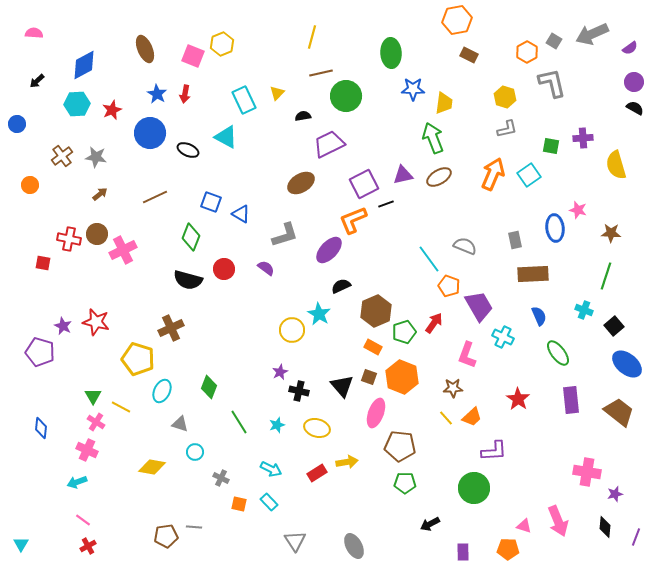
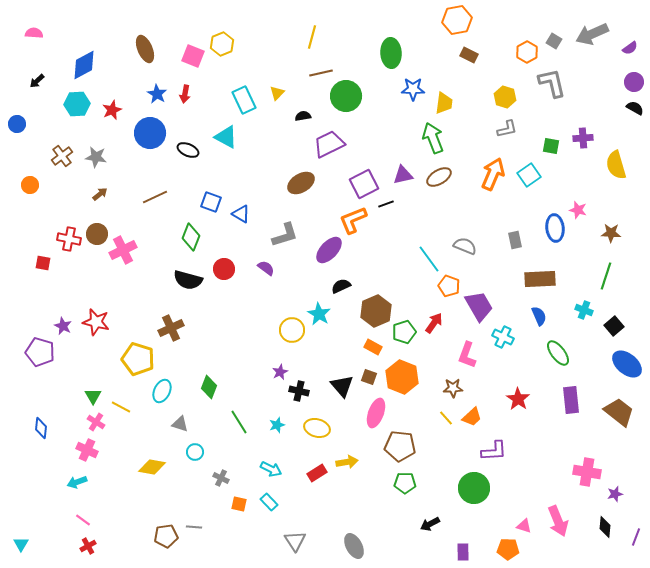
brown rectangle at (533, 274): moved 7 px right, 5 px down
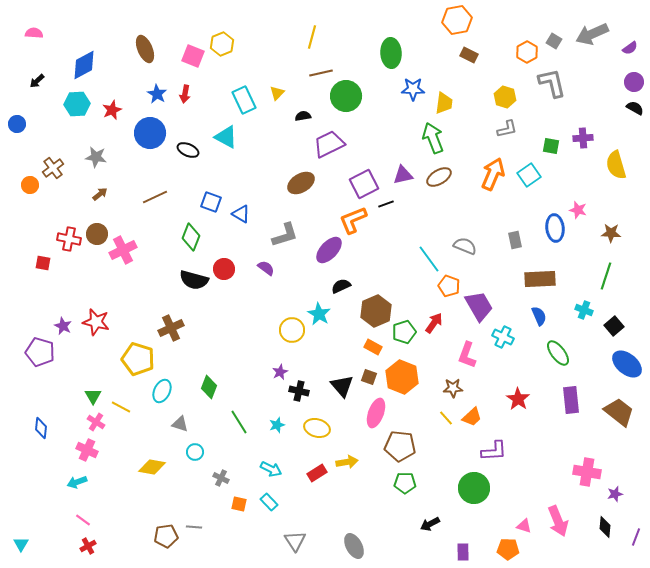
brown cross at (62, 156): moved 9 px left, 12 px down
black semicircle at (188, 280): moved 6 px right
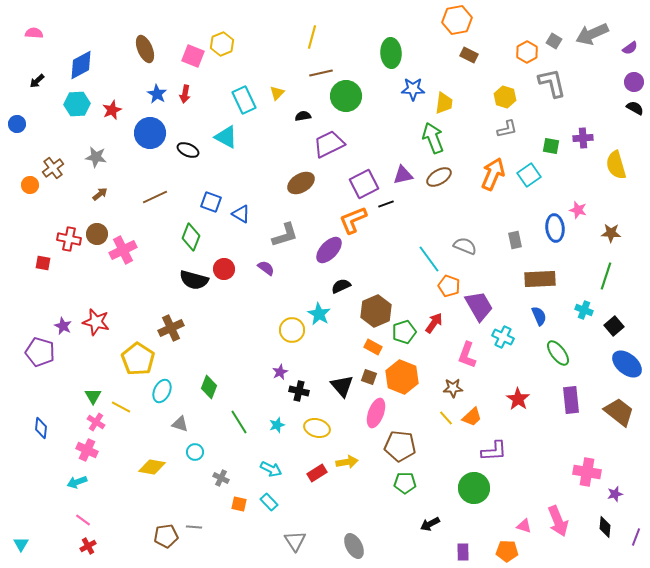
blue diamond at (84, 65): moved 3 px left
yellow pentagon at (138, 359): rotated 16 degrees clockwise
orange pentagon at (508, 549): moved 1 px left, 2 px down
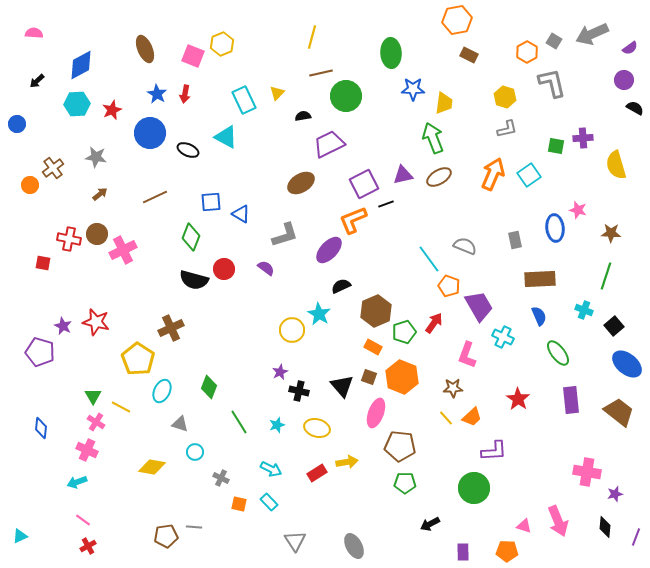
purple circle at (634, 82): moved 10 px left, 2 px up
green square at (551, 146): moved 5 px right
blue square at (211, 202): rotated 25 degrees counterclockwise
cyan triangle at (21, 544): moved 1 px left, 8 px up; rotated 35 degrees clockwise
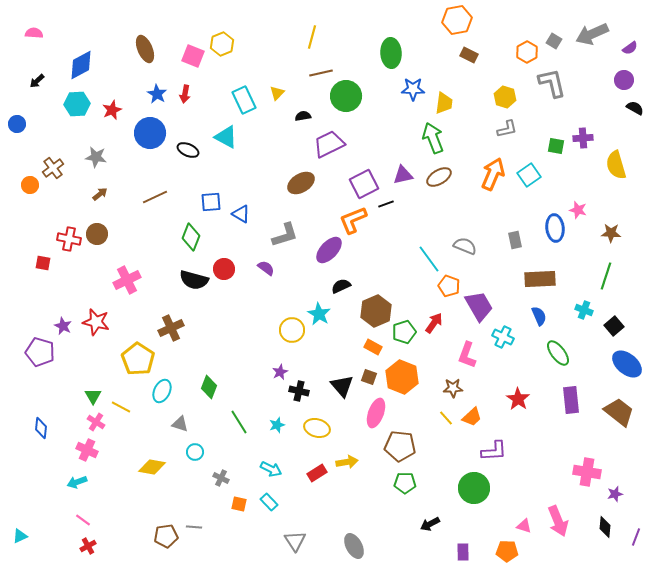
pink cross at (123, 250): moved 4 px right, 30 px down
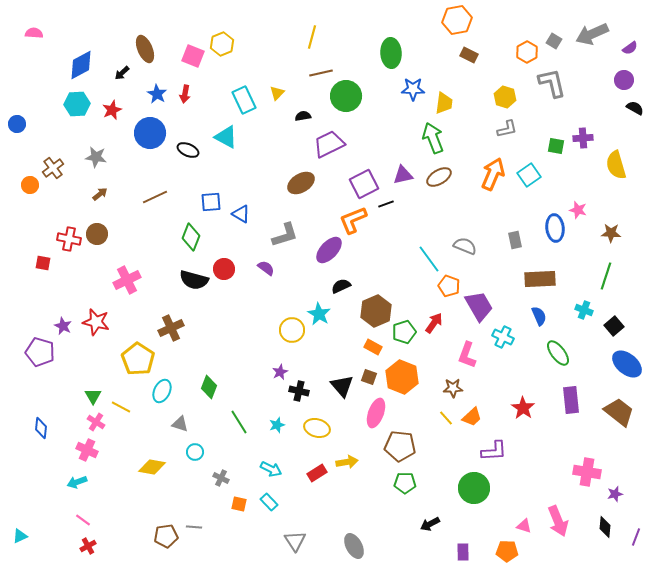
black arrow at (37, 81): moved 85 px right, 8 px up
red star at (518, 399): moved 5 px right, 9 px down
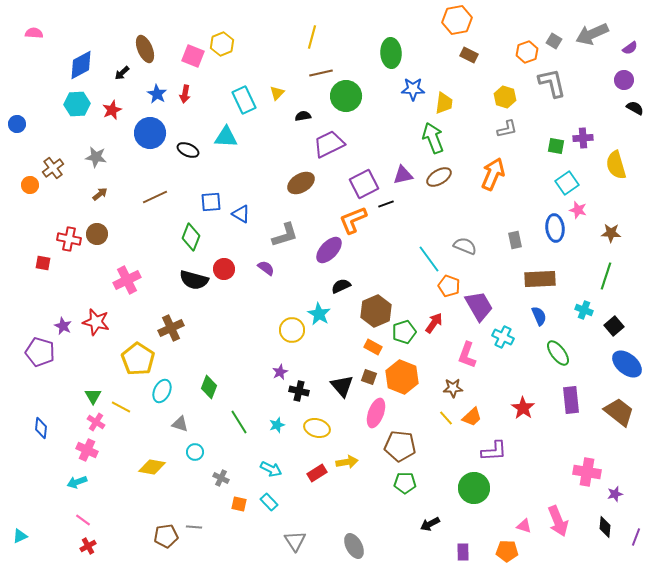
orange hexagon at (527, 52): rotated 10 degrees clockwise
cyan triangle at (226, 137): rotated 25 degrees counterclockwise
cyan square at (529, 175): moved 38 px right, 8 px down
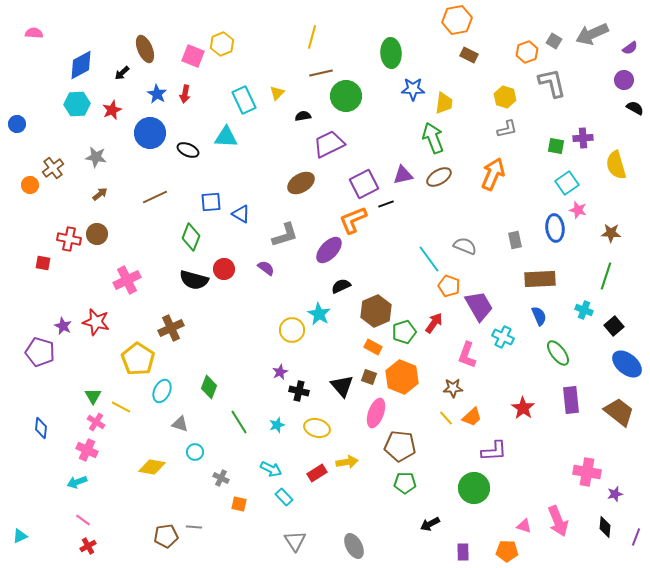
cyan rectangle at (269, 502): moved 15 px right, 5 px up
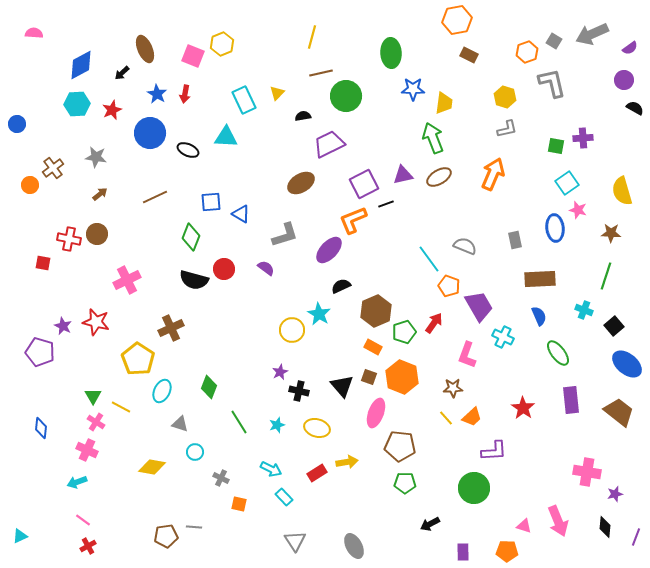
yellow semicircle at (616, 165): moved 6 px right, 26 px down
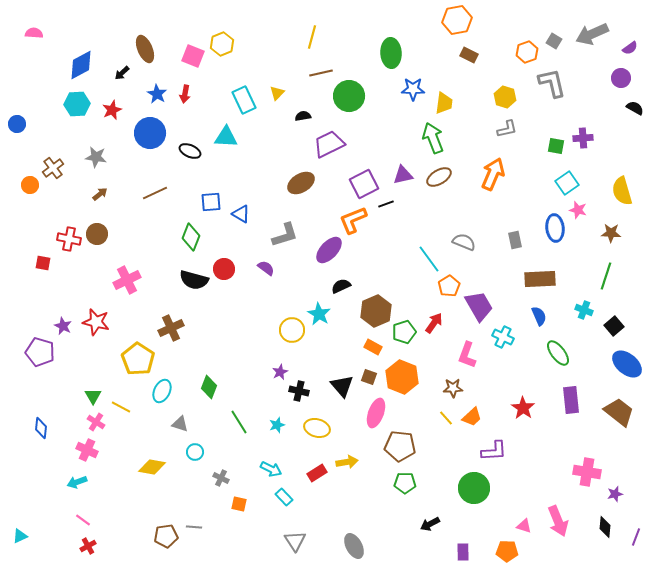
purple circle at (624, 80): moved 3 px left, 2 px up
green circle at (346, 96): moved 3 px right
black ellipse at (188, 150): moved 2 px right, 1 px down
brown line at (155, 197): moved 4 px up
gray semicircle at (465, 246): moved 1 px left, 4 px up
orange pentagon at (449, 286): rotated 20 degrees clockwise
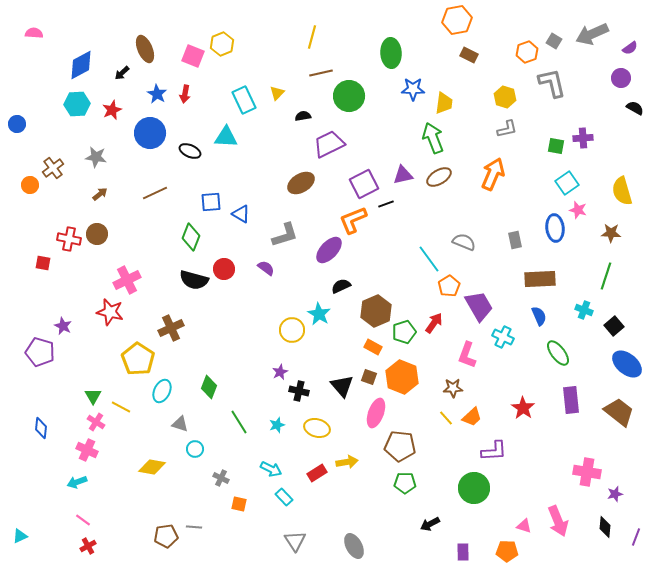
red star at (96, 322): moved 14 px right, 10 px up
cyan circle at (195, 452): moved 3 px up
